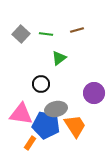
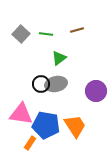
purple circle: moved 2 px right, 2 px up
gray ellipse: moved 25 px up
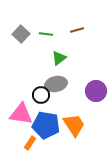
black circle: moved 11 px down
orange trapezoid: moved 1 px left, 1 px up
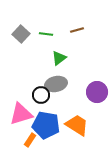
purple circle: moved 1 px right, 1 px down
pink triangle: rotated 25 degrees counterclockwise
orange trapezoid: moved 3 px right; rotated 25 degrees counterclockwise
orange rectangle: moved 3 px up
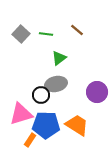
brown line: rotated 56 degrees clockwise
blue pentagon: rotated 8 degrees counterclockwise
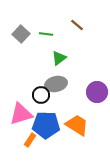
brown line: moved 5 px up
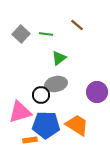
pink triangle: moved 1 px left, 2 px up
orange rectangle: rotated 48 degrees clockwise
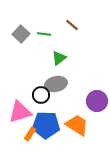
brown line: moved 5 px left
green line: moved 2 px left
purple circle: moved 9 px down
orange rectangle: moved 6 px up; rotated 48 degrees counterclockwise
